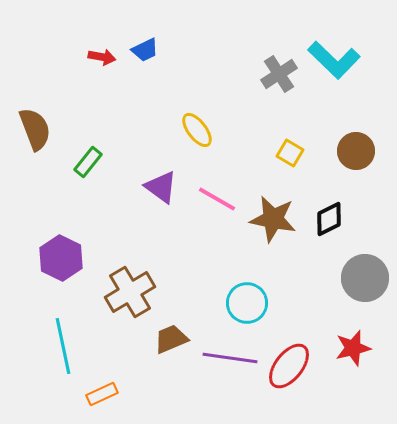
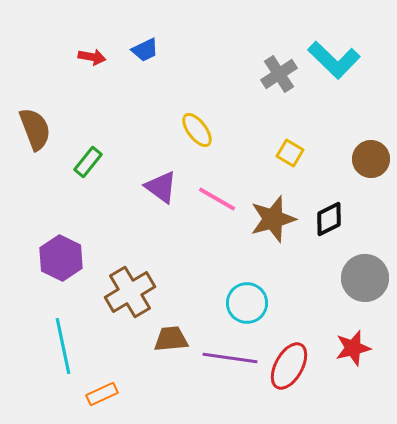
red arrow: moved 10 px left
brown circle: moved 15 px right, 8 px down
brown star: rotated 27 degrees counterclockwise
brown trapezoid: rotated 18 degrees clockwise
red ellipse: rotated 9 degrees counterclockwise
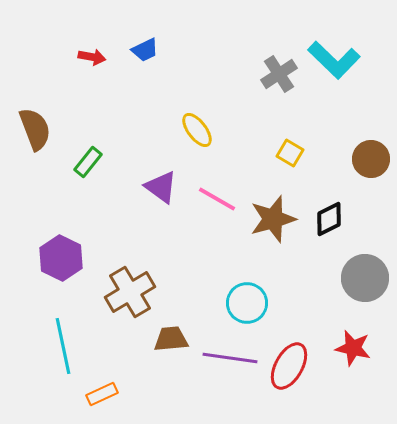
red star: rotated 27 degrees clockwise
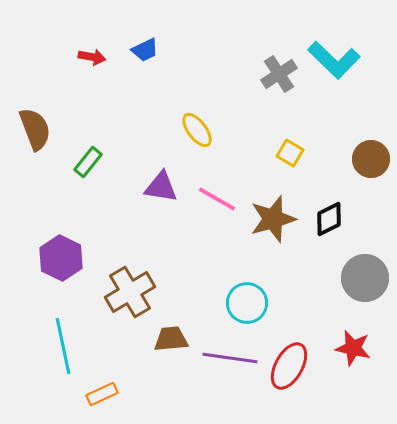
purple triangle: rotated 27 degrees counterclockwise
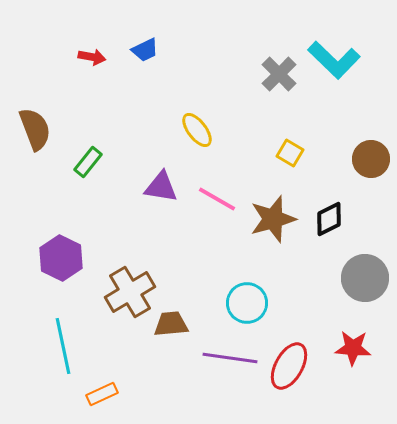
gray cross: rotated 12 degrees counterclockwise
brown trapezoid: moved 15 px up
red star: rotated 9 degrees counterclockwise
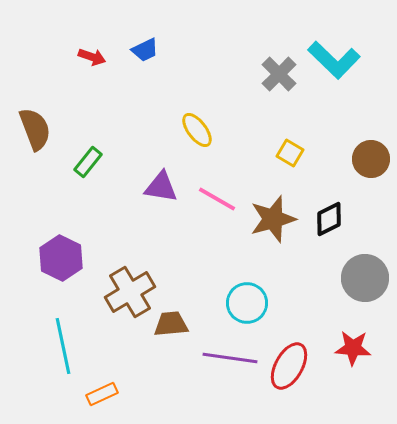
red arrow: rotated 8 degrees clockwise
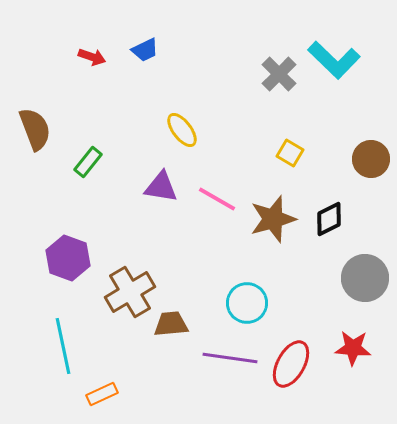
yellow ellipse: moved 15 px left
purple hexagon: moved 7 px right; rotated 6 degrees counterclockwise
red ellipse: moved 2 px right, 2 px up
